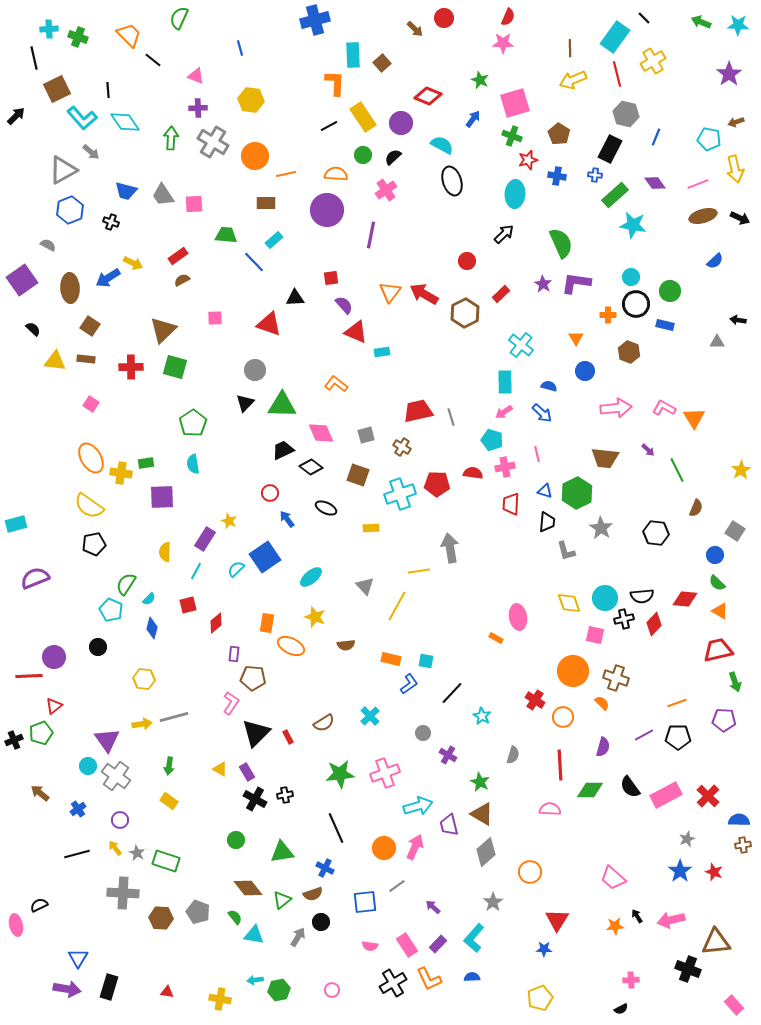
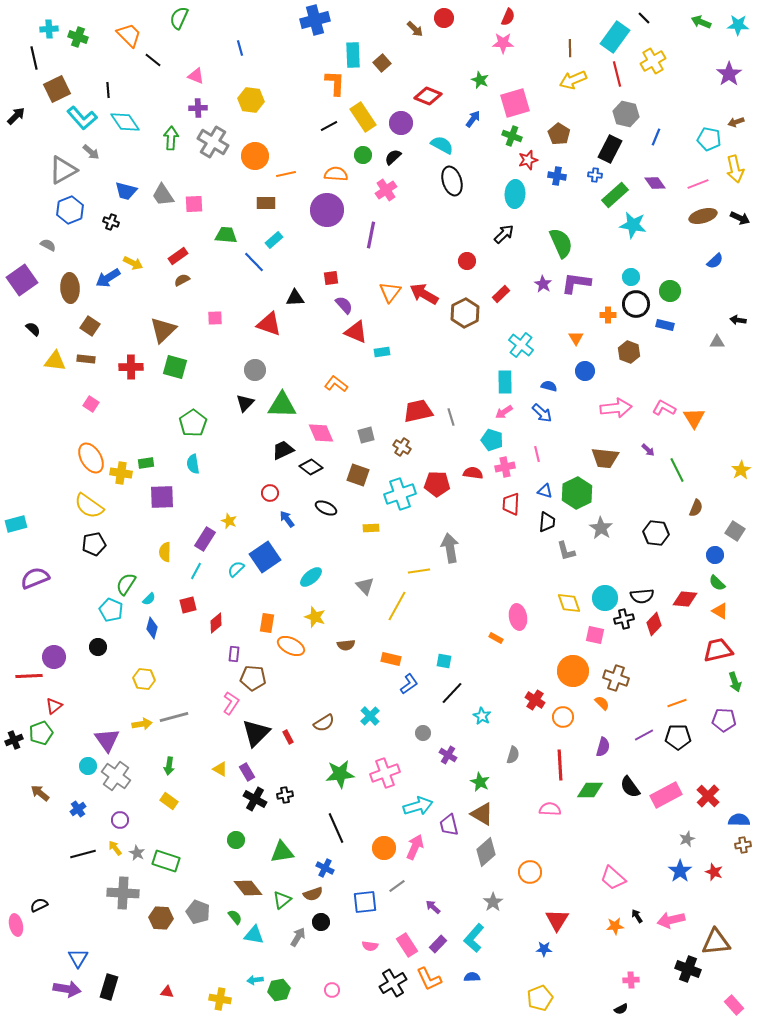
cyan square at (426, 661): moved 18 px right
black line at (77, 854): moved 6 px right
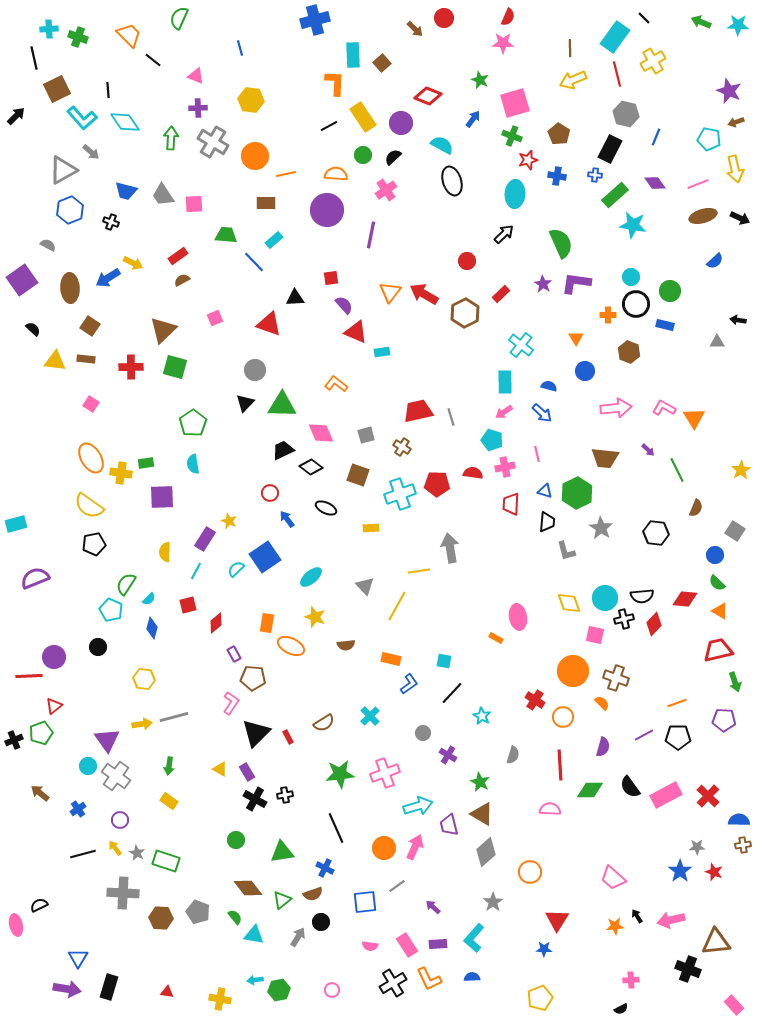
purple star at (729, 74): moved 17 px down; rotated 15 degrees counterclockwise
pink square at (215, 318): rotated 21 degrees counterclockwise
purple rectangle at (234, 654): rotated 35 degrees counterclockwise
gray star at (687, 839): moved 10 px right, 8 px down; rotated 21 degrees clockwise
purple rectangle at (438, 944): rotated 42 degrees clockwise
